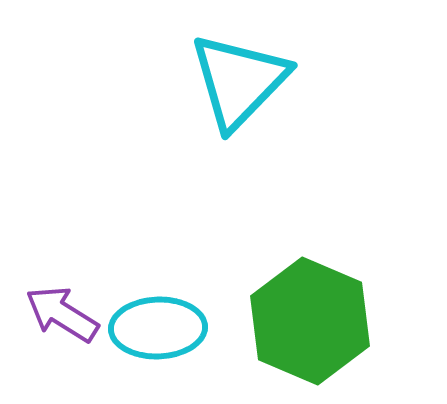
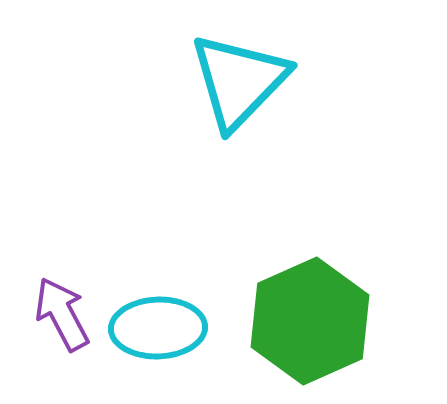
purple arrow: rotated 30 degrees clockwise
green hexagon: rotated 13 degrees clockwise
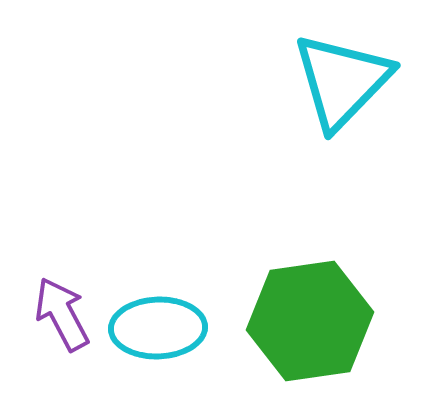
cyan triangle: moved 103 px right
green hexagon: rotated 16 degrees clockwise
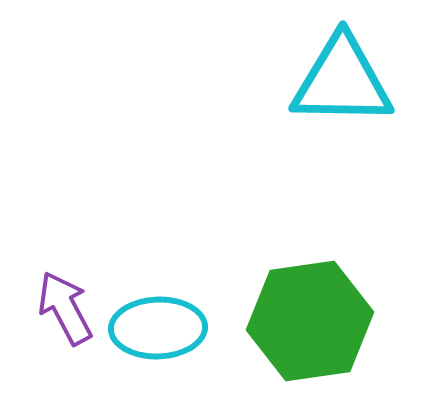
cyan triangle: rotated 47 degrees clockwise
purple arrow: moved 3 px right, 6 px up
